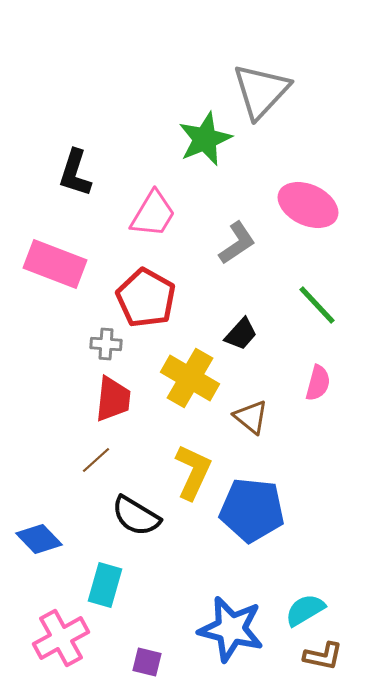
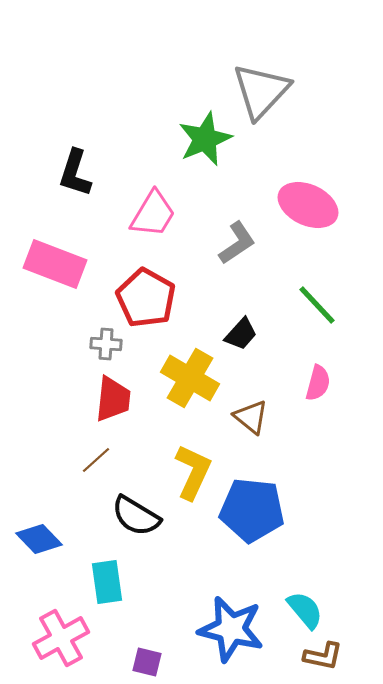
cyan rectangle: moved 2 px right, 3 px up; rotated 24 degrees counterclockwise
cyan semicircle: rotated 81 degrees clockwise
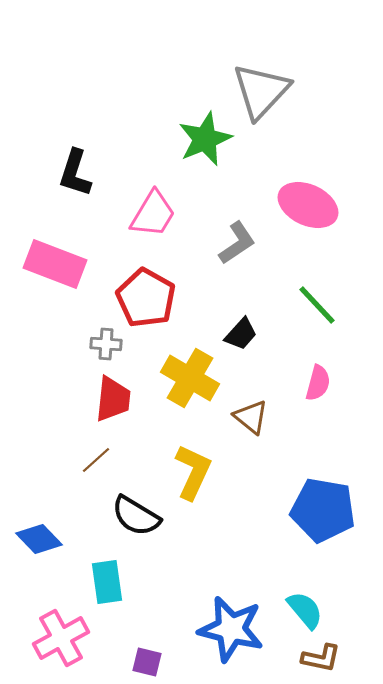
blue pentagon: moved 71 px right; rotated 4 degrees clockwise
brown L-shape: moved 2 px left, 2 px down
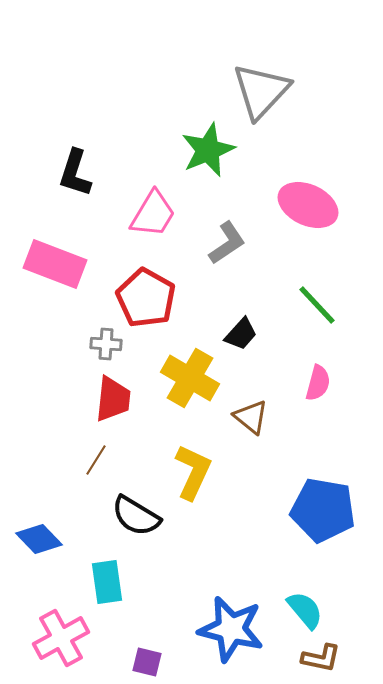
green star: moved 3 px right, 11 px down
gray L-shape: moved 10 px left
brown line: rotated 16 degrees counterclockwise
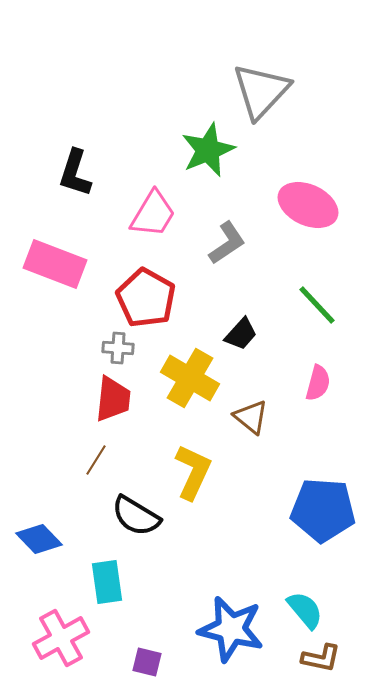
gray cross: moved 12 px right, 4 px down
blue pentagon: rotated 6 degrees counterclockwise
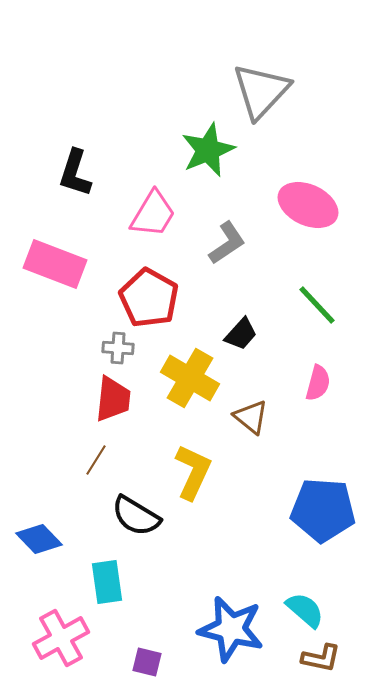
red pentagon: moved 3 px right
cyan semicircle: rotated 9 degrees counterclockwise
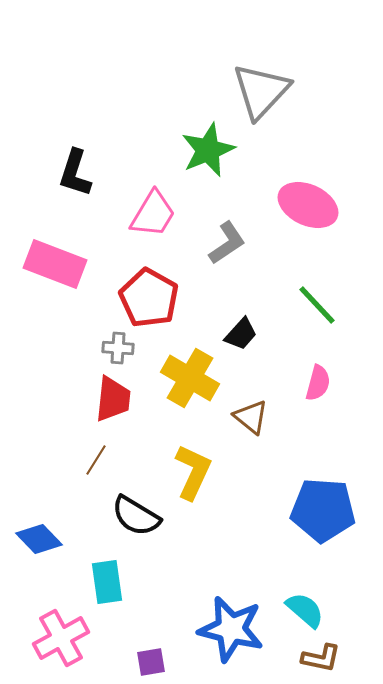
purple square: moved 4 px right; rotated 24 degrees counterclockwise
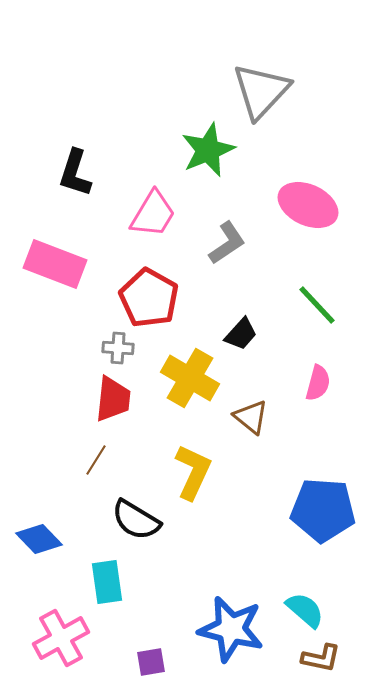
black semicircle: moved 4 px down
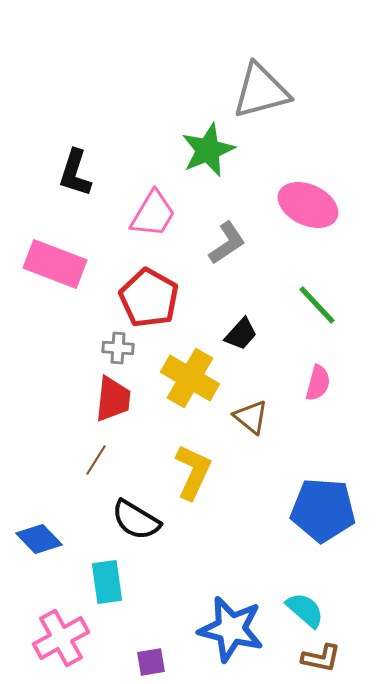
gray triangle: rotated 32 degrees clockwise
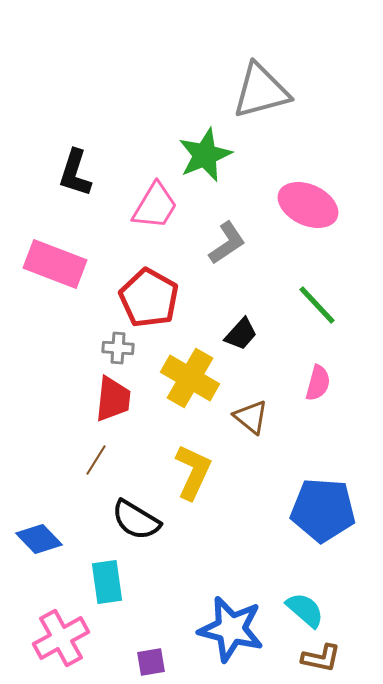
green star: moved 3 px left, 5 px down
pink trapezoid: moved 2 px right, 8 px up
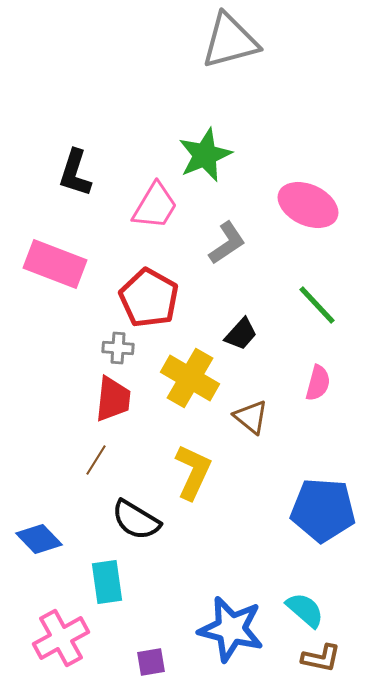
gray triangle: moved 31 px left, 50 px up
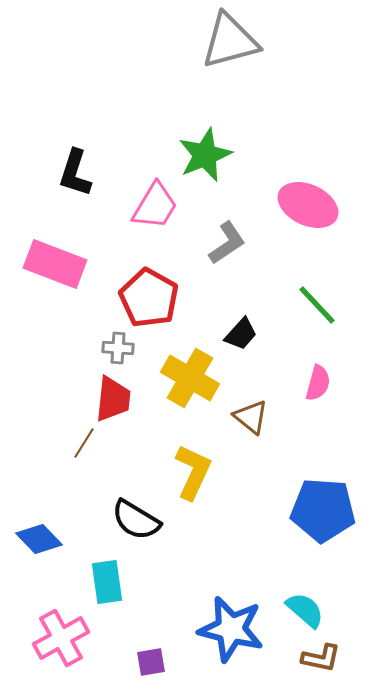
brown line: moved 12 px left, 17 px up
